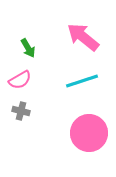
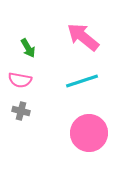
pink semicircle: rotated 40 degrees clockwise
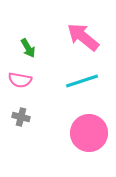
gray cross: moved 6 px down
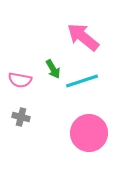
green arrow: moved 25 px right, 21 px down
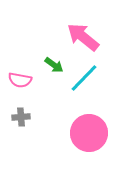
green arrow: moved 1 px right, 4 px up; rotated 24 degrees counterclockwise
cyan line: moved 2 px right, 3 px up; rotated 28 degrees counterclockwise
gray cross: rotated 18 degrees counterclockwise
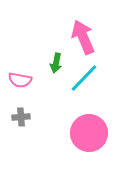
pink arrow: rotated 28 degrees clockwise
green arrow: moved 2 px right, 2 px up; rotated 66 degrees clockwise
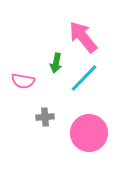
pink arrow: rotated 16 degrees counterclockwise
pink semicircle: moved 3 px right, 1 px down
gray cross: moved 24 px right
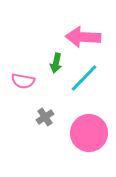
pink arrow: rotated 48 degrees counterclockwise
gray cross: rotated 30 degrees counterclockwise
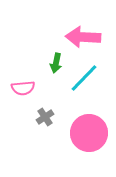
pink semicircle: moved 7 px down; rotated 15 degrees counterclockwise
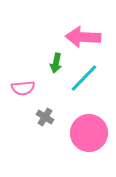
gray cross: rotated 24 degrees counterclockwise
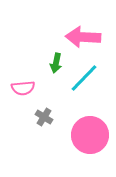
gray cross: moved 1 px left
pink circle: moved 1 px right, 2 px down
